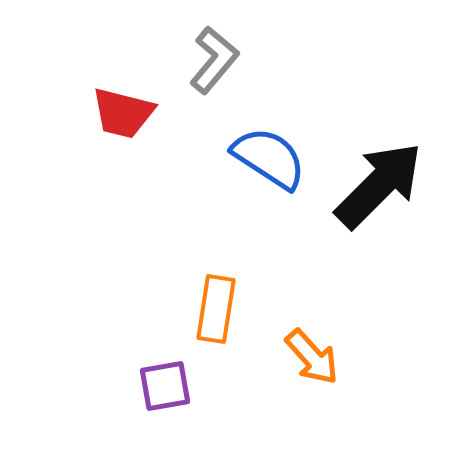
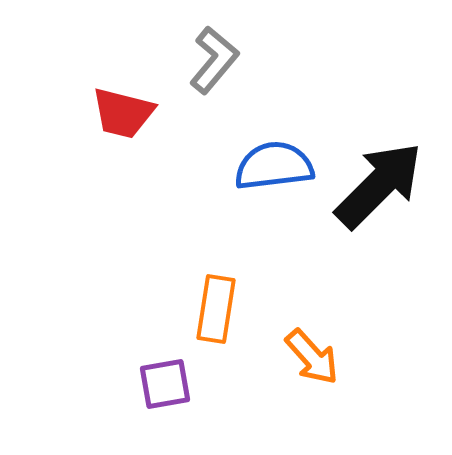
blue semicircle: moved 5 px right, 8 px down; rotated 40 degrees counterclockwise
purple square: moved 2 px up
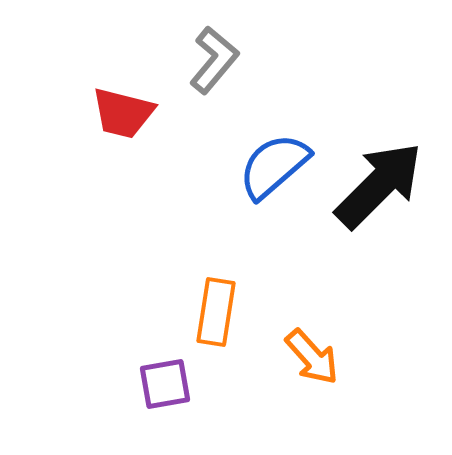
blue semicircle: rotated 34 degrees counterclockwise
orange rectangle: moved 3 px down
